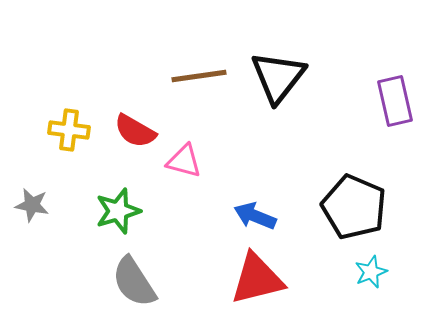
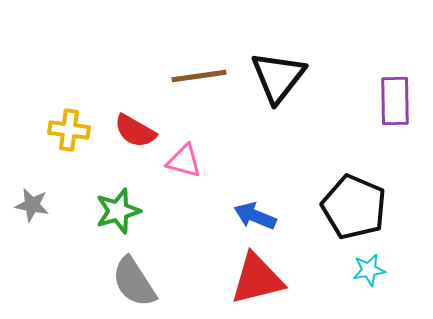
purple rectangle: rotated 12 degrees clockwise
cyan star: moved 2 px left, 2 px up; rotated 12 degrees clockwise
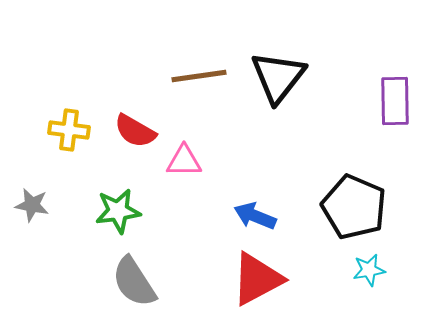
pink triangle: rotated 15 degrees counterclockwise
green star: rotated 9 degrees clockwise
red triangle: rotated 14 degrees counterclockwise
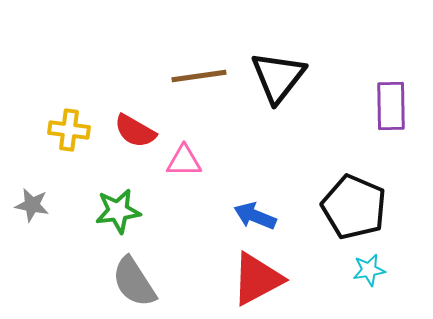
purple rectangle: moved 4 px left, 5 px down
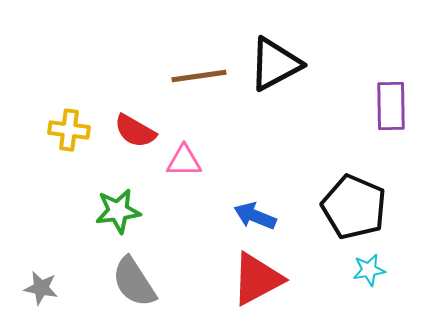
black triangle: moved 3 px left, 13 px up; rotated 24 degrees clockwise
gray star: moved 9 px right, 83 px down
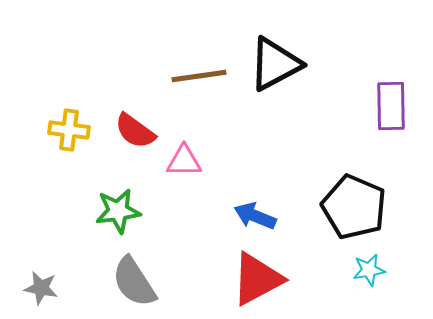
red semicircle: rotated 6 degrees clockwise
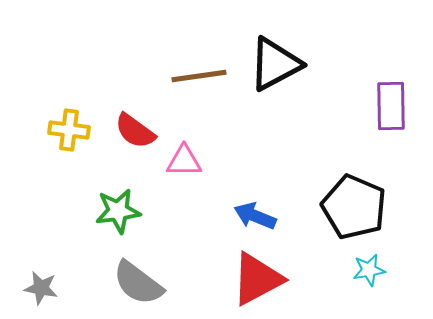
gray semicircle: moved 4 px right, 1 px down; rotated 20 degrees counterclockwise
